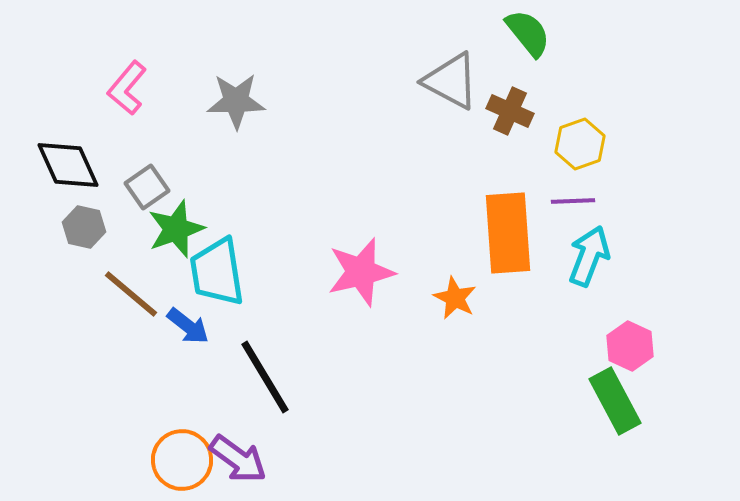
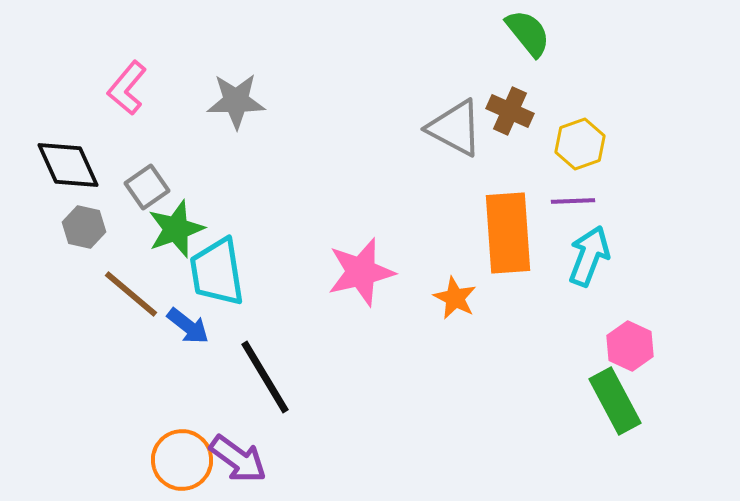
gray triangle: moved 4 px right, 47 px down
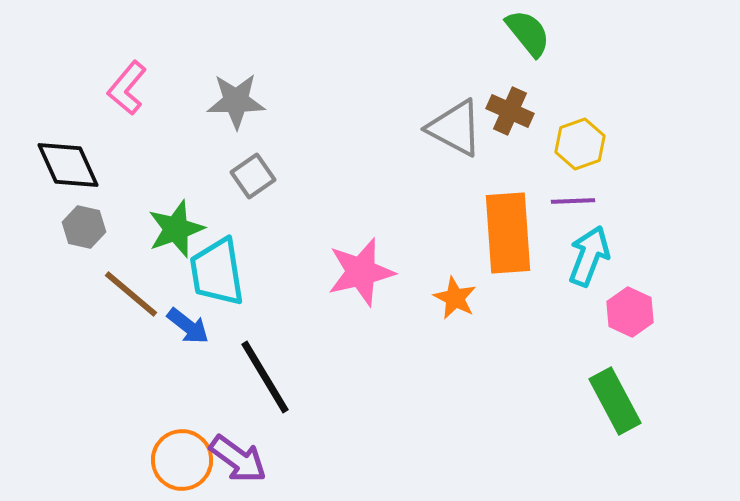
gray square: moved 106 px right, 11 px up
pink hexagon: moved 34 px up
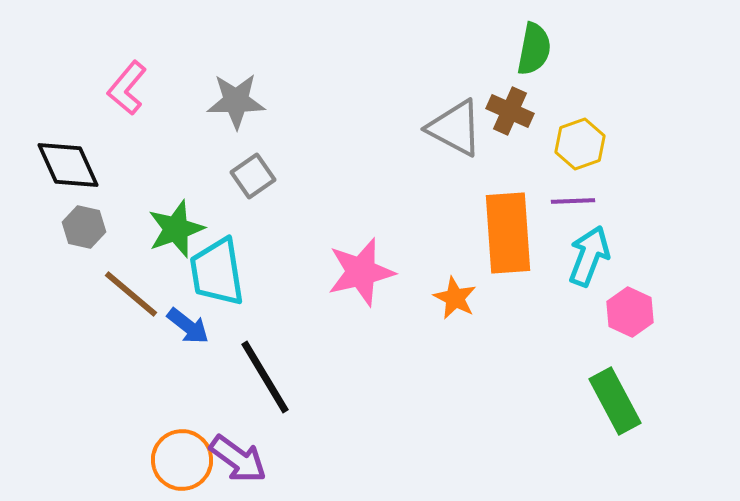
green semicircle: moved 6 px right, 16 px down; rotated 50 degrees clockwise
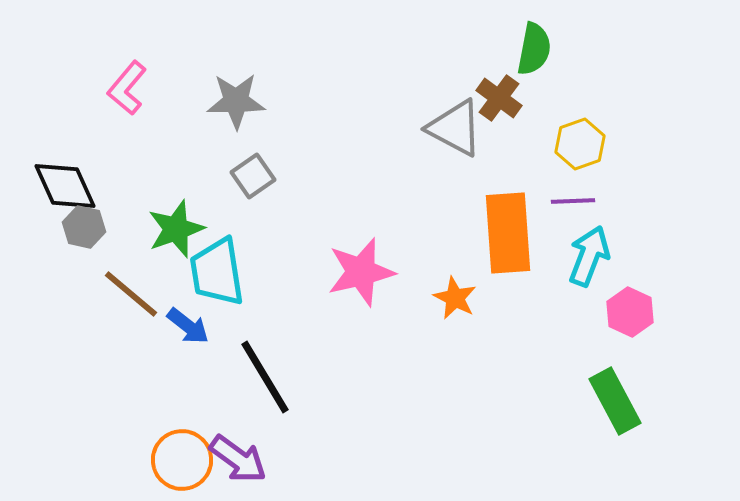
brown cross: moved 11 px left, 13 px up; rotated 12 degrees clockwise
black diamond: moved 3 px left, 21 px down
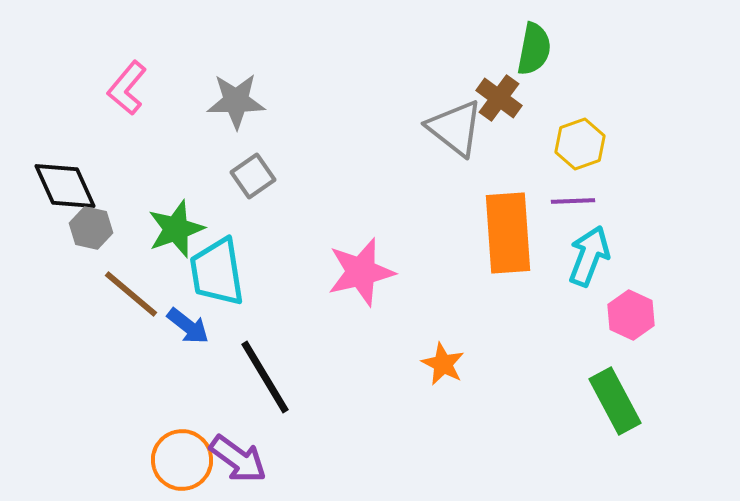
gray triangle: rotated 10 degrees clockwise
gray hexagon: moved 7 px right, 1 px down
orange star: moved 12 px left, 66 px down
pink hexagon: moved 1 px right, 3 px down
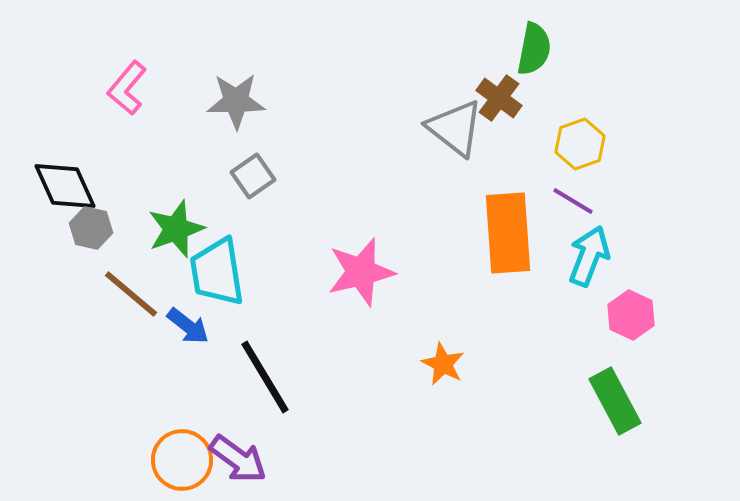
purple line: rotated 33 degrees clockwise
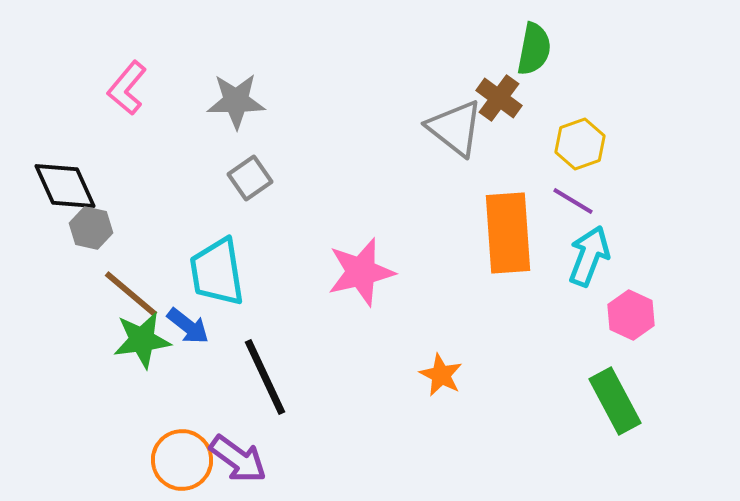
gray square: moved 3 px left, 2 px down
green star: moved 34 px left, 111 px down; rotated 12 degrees clockwise
orange star: moved 2 px left, 11 px down
black line: rotated 6 degrees clockwise
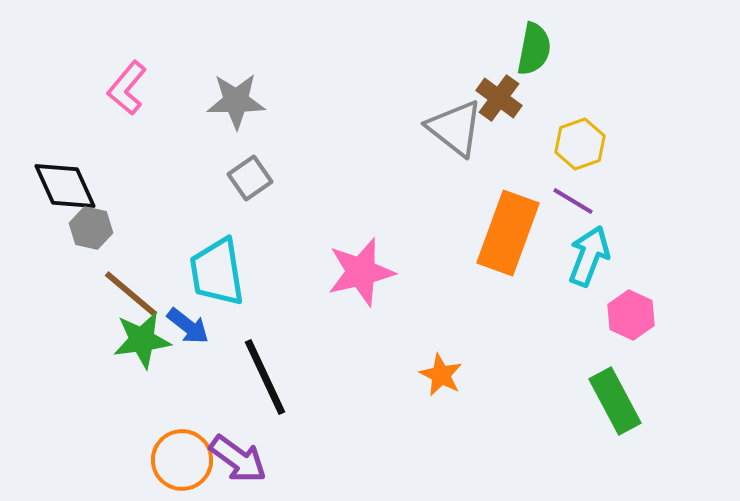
orange rectangle: rotated 24 degrees clockwise
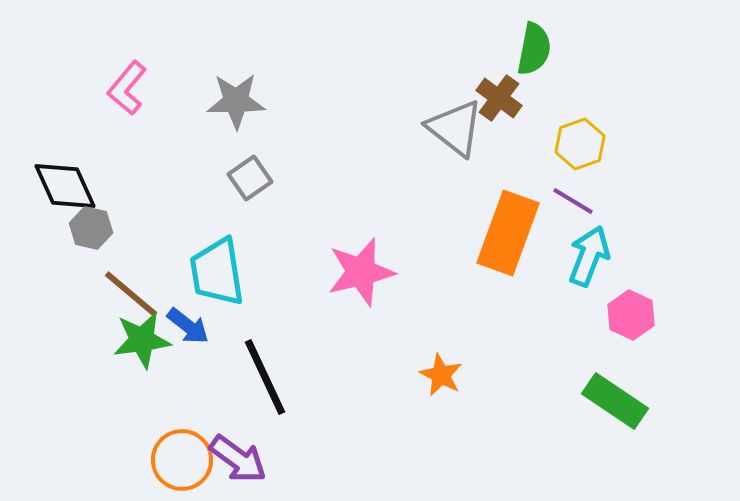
green rectangle: rotated 28 degrees counterclockwise
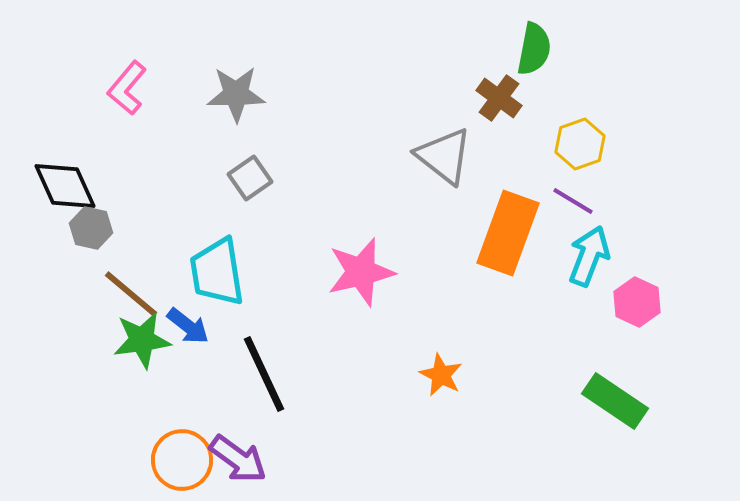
gray star: moved 7 px up
gray triangle: moved 11 px left, 28 px down
pink hexagon: moved 6 px right, 13 px up
black line: moved 1 px left, 3 px up
